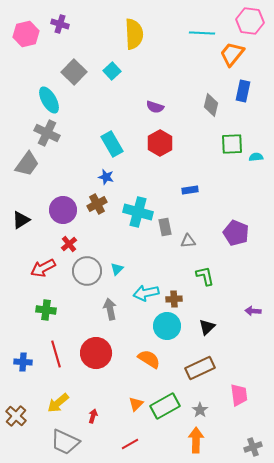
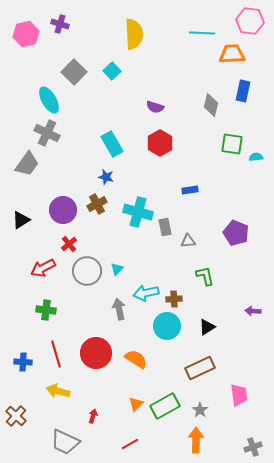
orange trapezoid at (232, 54): rotated 48 degrees clockwise
green square at (232, 144): rotated 10 degrees clockwise
gray arrow at (110, 309): moved 9 px right
black triangle at (207, 327): rotated 12 degrees clockwise
orange semicircle at (149, 359): moved 13 px left
yellow arrow at (58, 403): moved 12 px up; rotated 55 degrees clockwise
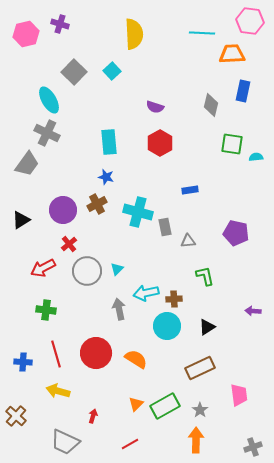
cyan rectangle at (112, 144): moved 3 px left, 2 px up; rotated 25 degrees clockwise
purple pentagon at (236, 233): rotated 10 degrees counterclockwise
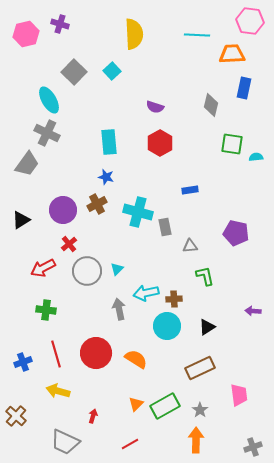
cyan line at (202, 33): moved 5 px left, 2 px down
blue rectangle at (243, 91): moved 1 px right, 3 px up
gray triangle at (188, 241): moved 2 px right, 5 px down
blue cross at (23, 362): rotated 24 degrees counterclockwise
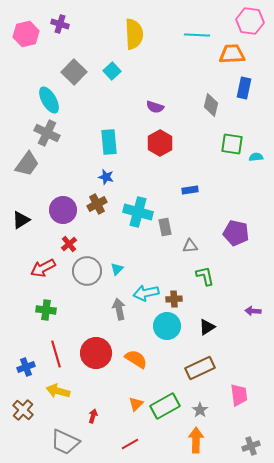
blue cross at (23, 362): moved 3 px right, 5 px down
brown cross at (16, 416): moved 7 px right, 6 px up
gray cross at (253, 447): moved 2 px left, 1 px up
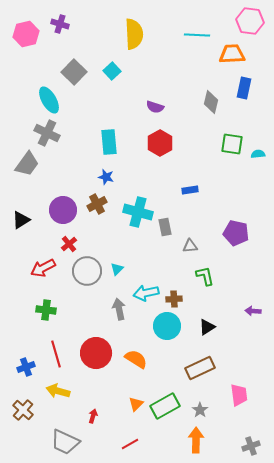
gray diamond at (211, 105): moved 3 px up
cyan semicircle at (256, 157): moved 2 px right, 3 px up
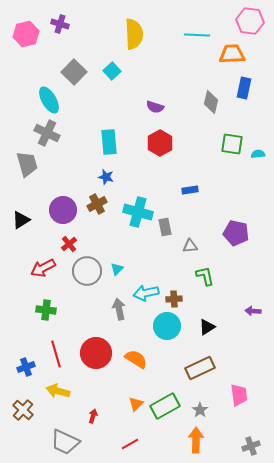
gray trapezoid at (27, 164): rotated 52 degrees counterclockwise
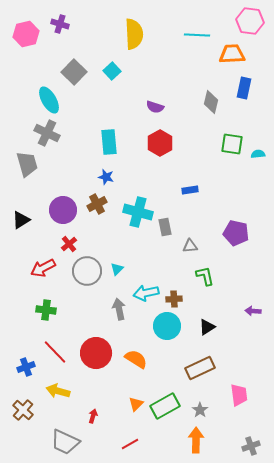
red line at (56, 354): moved 1 px left, 2 px up; rotated 28 degrees counterclockwise
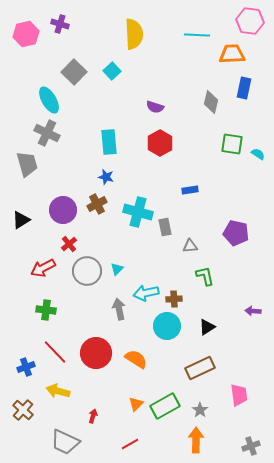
cyan semicircle at (258, 154): rotated 40 degrees clockwise
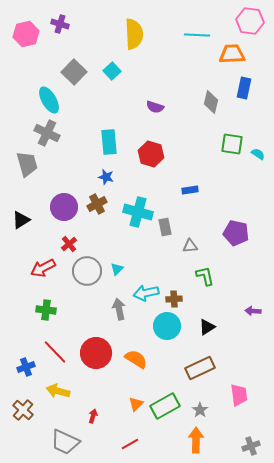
red hexagon at (160, 143): moved 9 px left, 11 px down; rotated 15 degrees counterclockwise
purple circle at (63, 210): moved 1 px right, 3 px up
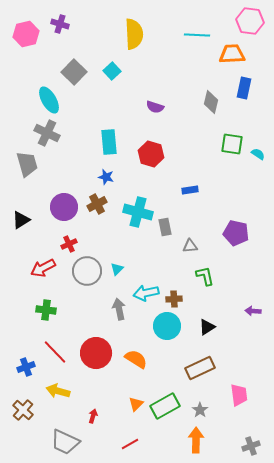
red cross at (69, 244): rotated 14 degrees clockwise
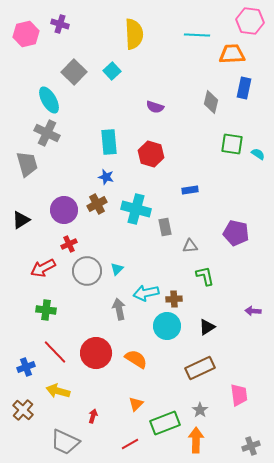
purple circle at (64, 207): moved 3 px down
cyan cross at (138, 212): moved 2 px left, 3 px up
green rectangle at (165, 406): moved 17 px down; rotated 8 degrees clockwise
